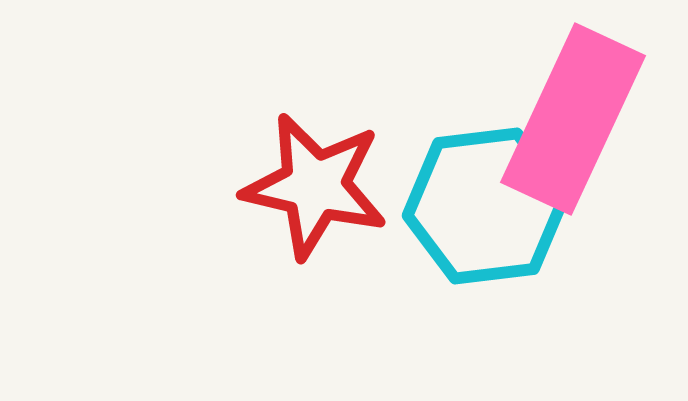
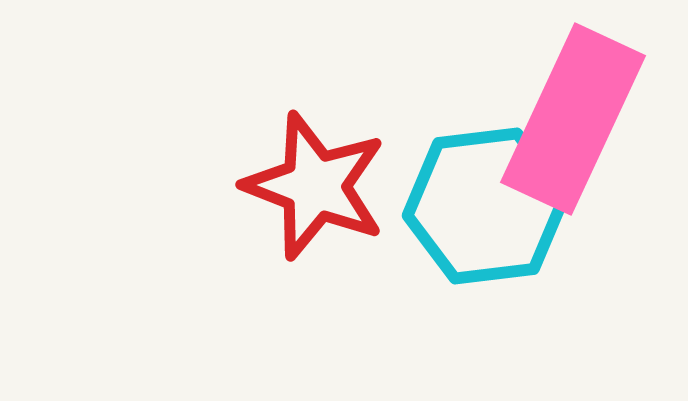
red star: rotated 8 degrees clockwise
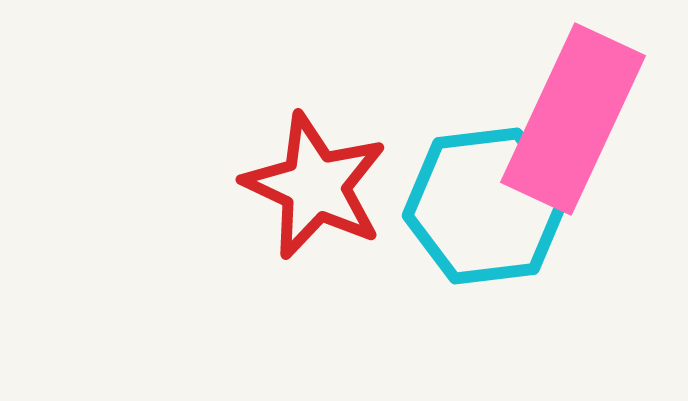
red star: rotated 4 degrees clockwise
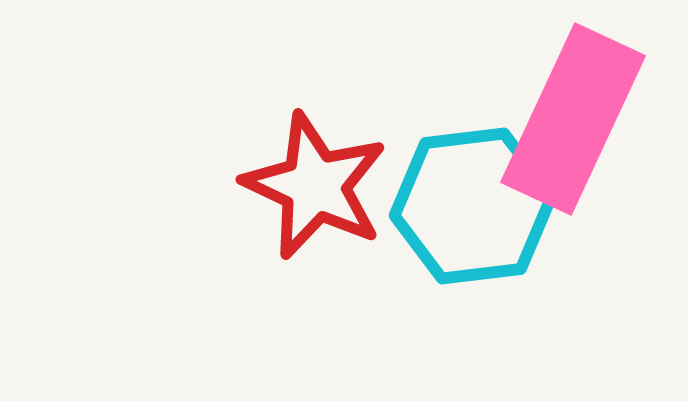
cyan hexagon: moved 13 px left
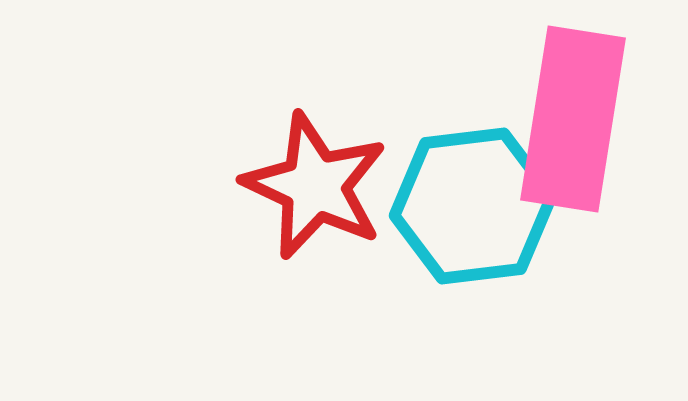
pink rectangle: rotated 16 degrees counterclockwise
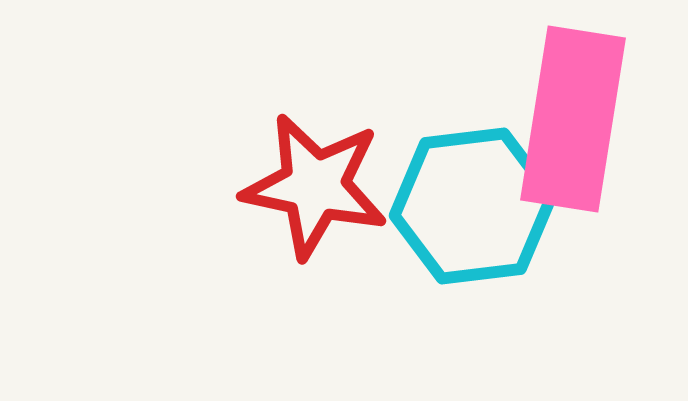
red star: rotated 13 degrees counterclockwise
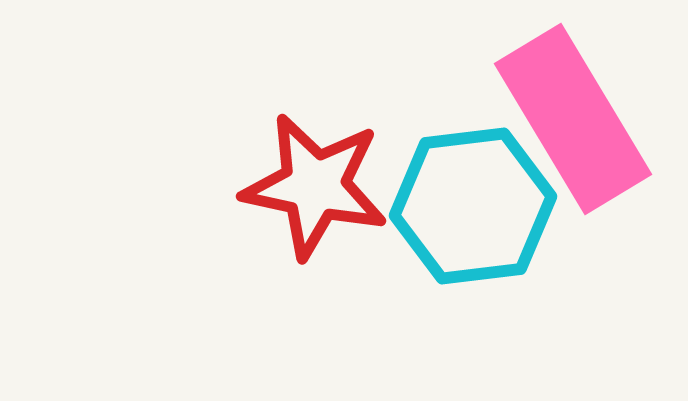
pink rectangle: rotated 40 degrees counterclockwise
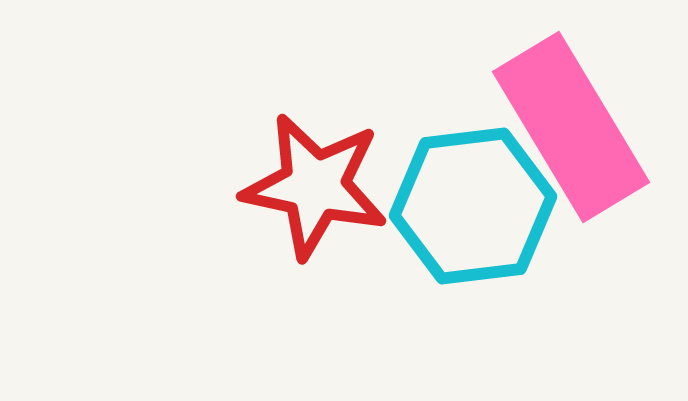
pink rectangle: moved 2 px left, 8 px down
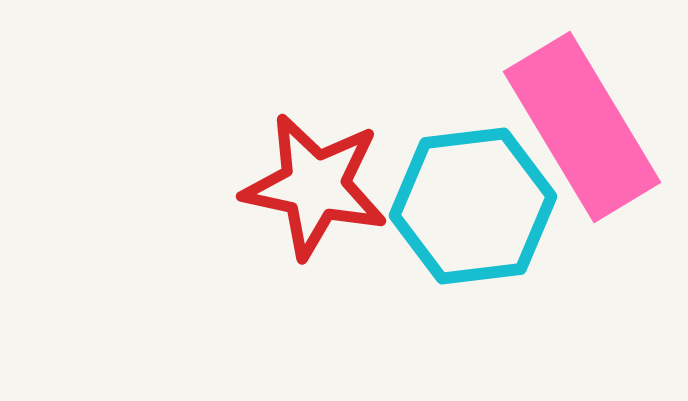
pink rectangle: moved 11 px right
